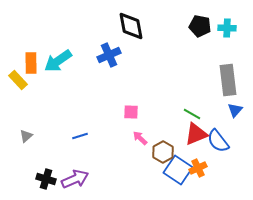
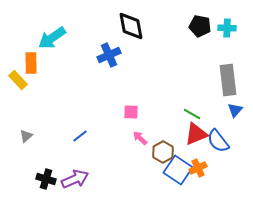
cyan arrow: moved 6 px left, 23 px up
blue line: rotated 21 degrees counterclockwise
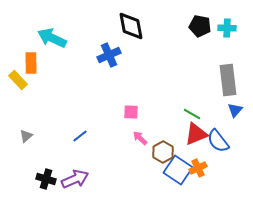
cyan arrow: rotated 60 degrees clockwise
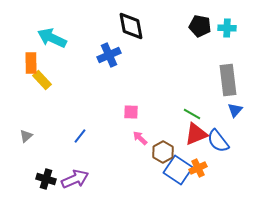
yellow rectangle: moved 24 px right
blue line: rotated 14 degrees counterclockwise
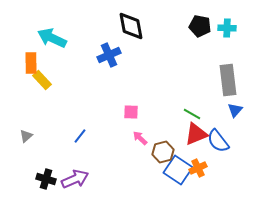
brown hexagon: rotated 15 degrees clockwise
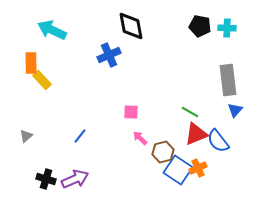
cyan arrow: moved 8 px up
green line: moved 2 px left, 2 px up
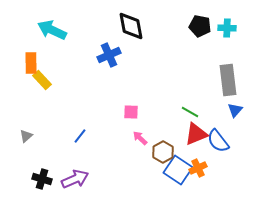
brown hexagon: rotated 15 degrees counterclockwise
black cross: moved 4 px left
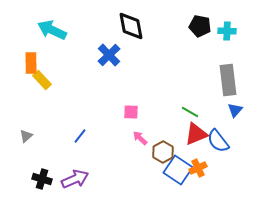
cyan cross: moved 3 px down
blue cross: rotated 20 degrees counterclockwise
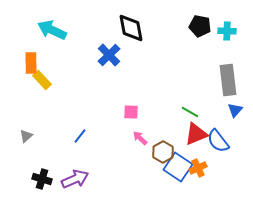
black diamond: moved 2 px down
blue square: moved 3 px up
